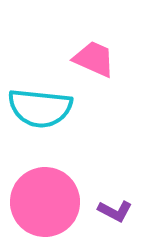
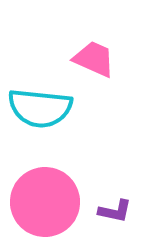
purple L-shape: rotated 16 degrees counterclockwise
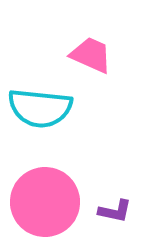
pink trapezoid: moved 3 px left, 4 px up
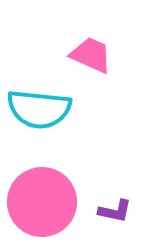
cyan semicircle: moved 1 px left, 1 px down
pink circle: moved 3 px left
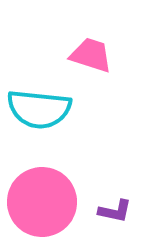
pink trapezoid: rotated 6 degrees counterclockwise
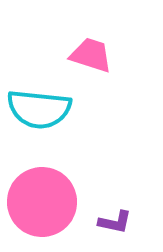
purple L-shape: moved 11 px down
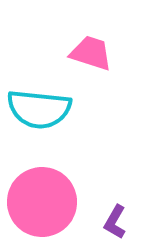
pink trapezoid: moved 2 px up
purple L-shape: rotated 108 degrees clockwise
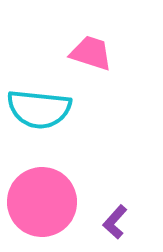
purple L-shape: rotated 12 degrees clockwise
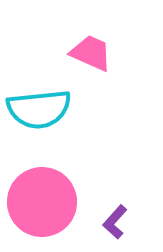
pink trapezoid: rotated 6 degrees clockwise
cyan semicircle: rotated 12 degrees counterclockwise
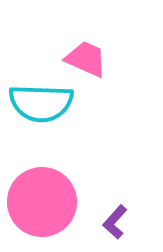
pink trapezoid: moved 5 px left, 6 px down
cyan semicircle: moved 2 px right, 6 px up; rotated 8 degrees clockwise
